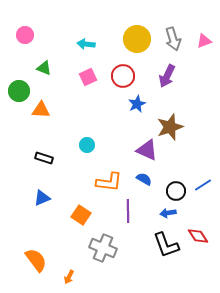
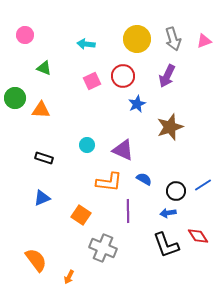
pink square: moved 4 px right, 4 px down
green circle: moved 4 px left, 7 px down
purple triangle: moved 24 px left
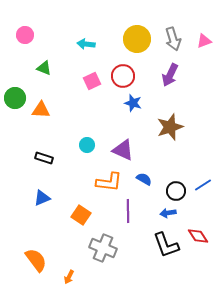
purple arrow: moved 3 px right, 1 px up
blue star: moved 4 px left, 1 px up; rotated 30 degrees counterclockwise
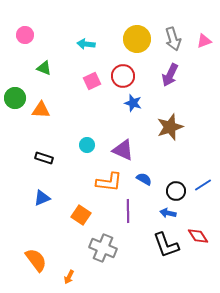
blue arrow: rotated 21 degrees clockwise
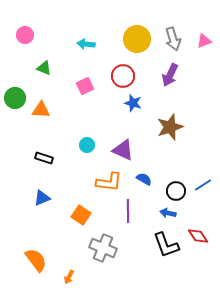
pink square: moved 7 px left, 5 px down
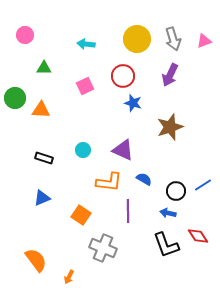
green triangle: rotated 21 degrees counterclockwise
cyan circle: moved 4 px left, 5 px down
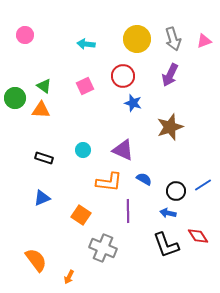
green triangle: moved 18 px down; rotated 35 degrees clockwise
